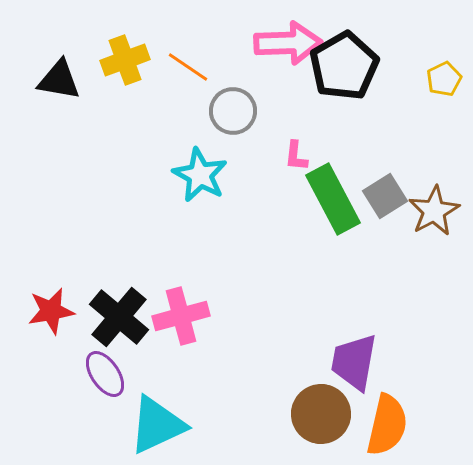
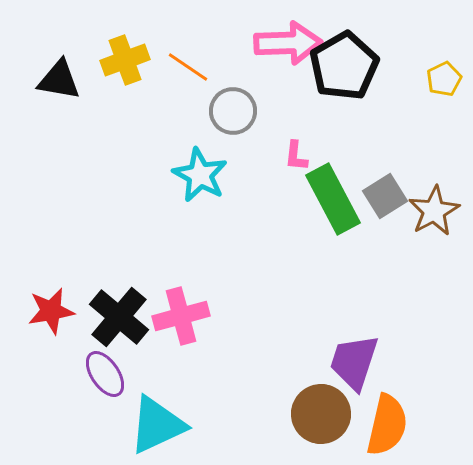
purple trapezoid: rotated 8 degrees clockwise
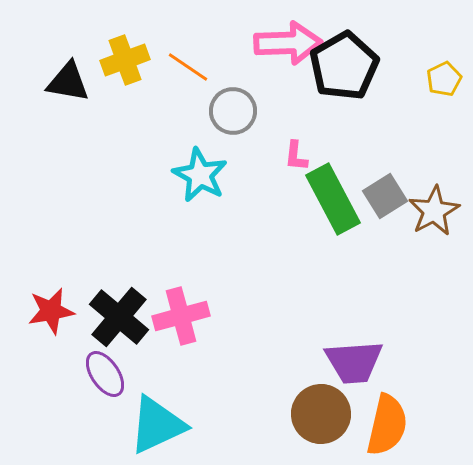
black triangle: moved 9 px right, 2 px down
purple trapezoid: rotated 112 degrees counterclockwise
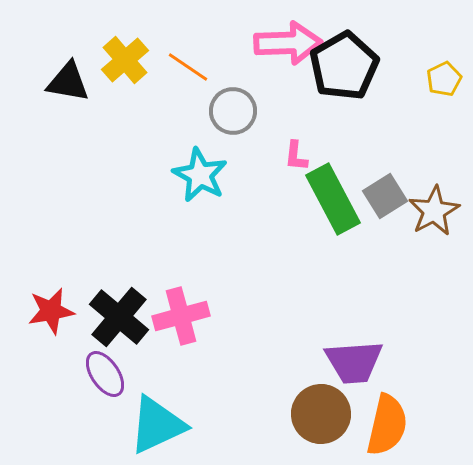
yellow cross: rotated 21 degrees counterclockwise
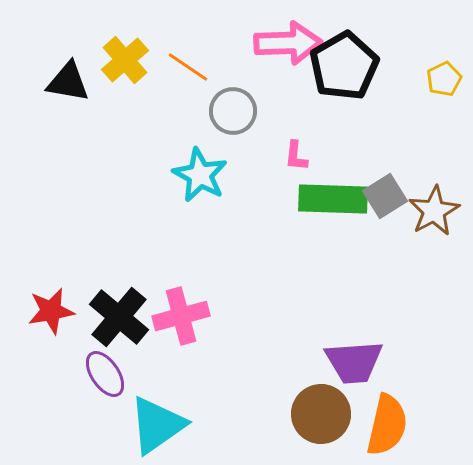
green rectangle: rotated 60 degrees counterclockwise
cyan triangle: rotated 10 degrees counterclockwise
